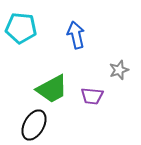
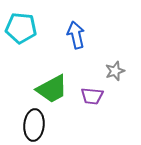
gray star: moved 4 px left, 1 px down
black ellipse: rotated 24 degrees counterclockwise
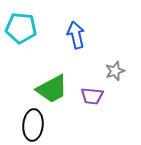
black ellipse: moved 1 px left
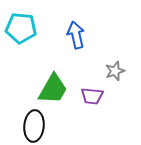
green trapezoid: moved 1 px right; rotated 32 degrees counterclockwise
black ellipse: moved 1 px right, 1 px down
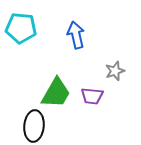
green trapezoid: moved 3 px right, 4 px down
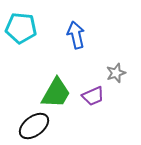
gray star: moved 1 px right, 2 px down
purple trapezoid: moved 1 px right; rotated 30 degrees counterclockwise
black ellipse: rotated 48 degrees clockwise
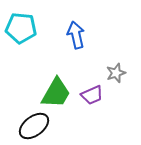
purple trapezoid: moved 1 px left, 1 px up
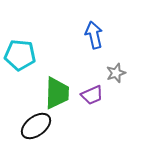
cyan pentagon: moved 1 px left, 27 px down
blue arrow: moved 18 px right
green trapezoid: moved 1 px right; rotated 28 degrees counterclockwise
black ellipse: moved 2 px right
